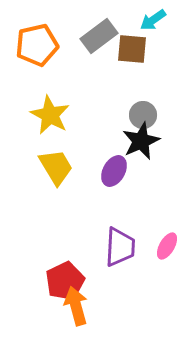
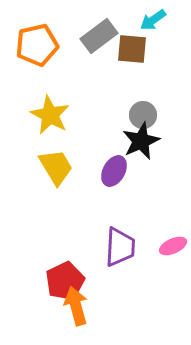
pink ellipse: moved 6 px right; rotated 36 degrees clockwise
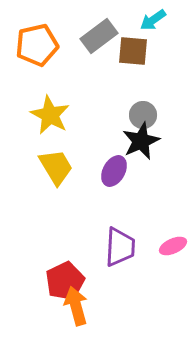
brown square: moved 1 px right, 2 px down
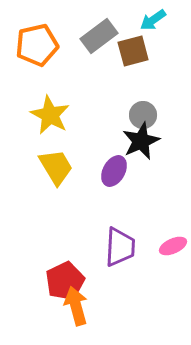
brown square: rotated 20 degrees counterclockwise
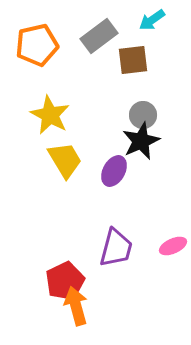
cyan arrow: moved 1 px left
brown square: moved 9 px down; rotated 8 degrees clockwise
yellow trapezoid: moved 9 px right, 7 px up
purple trapezoid: moved 4 px left, 1 px down; rotated 12 degrees clockwise
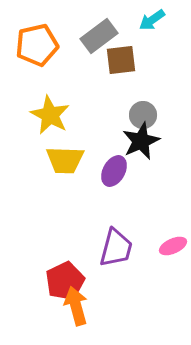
brown square: moved 12 px left
yellow trapezoid: rotated 123 degrees clockwise
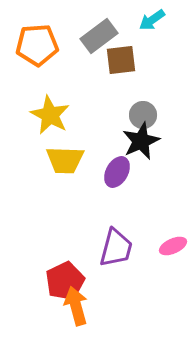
orange pentagon: rotated 9 degrees clockwise
purple ellipse: moved 3 px right, 1 px down
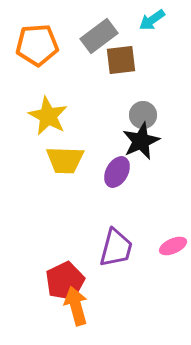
yellow star: moved 2 px left, 1 px down
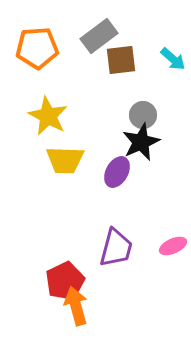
cyan arrow: moved 21 px right, 39 px down; rotated 104 degrees counterclockwise
orange pentagon: moved 3 px down
black star: moved 1 px down
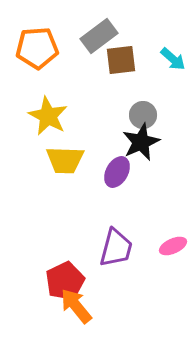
orange arrow: rotated 24 degrees counterclockwise
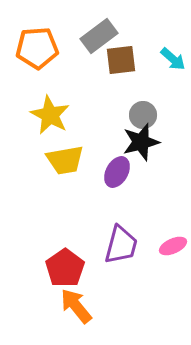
yellow star: moved 2 px right, 1 px up
black star: rotated 9 degrees clockwise
yellow trapezoid: rotated 12 degrees counterclockwise
purple trapezoid: moved 5 px right, 3 px up
red pentagon: moved 13 px up; rotated 9 degrees counterclockwise
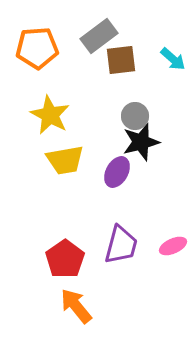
gray circle: moved 8 px left, 1 px down
red pentagon: moved 9 px up
